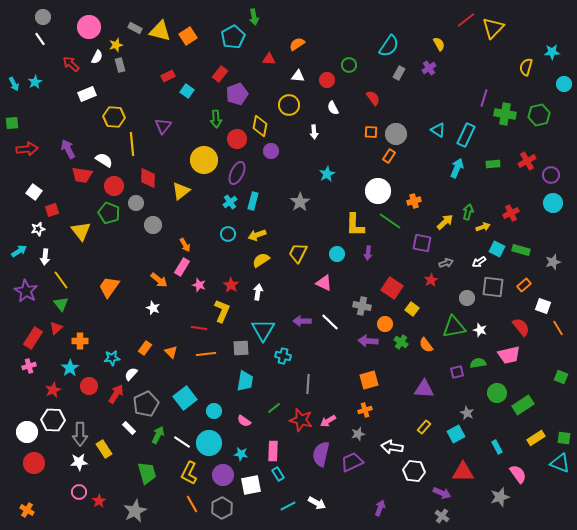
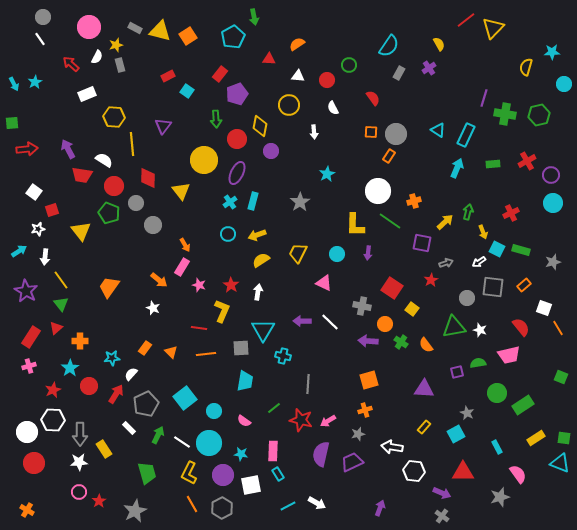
yellow triangle at (181, 191): rotated 30 degrees counterclockwise
yellow arrow at (483, 227): moved 5 px down; rotated 88 degrees clockwise
white square at (543, 306): moved 1 px right, 2 px down
red rectangle at (33, 338): moved 2 px left, 1 px up
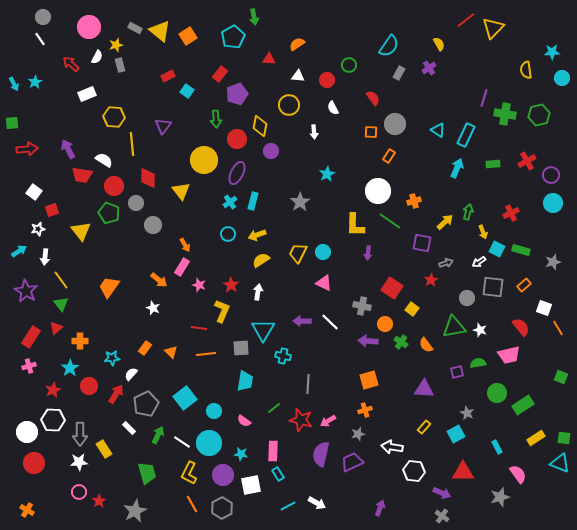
yellow triangle at (160, 31): rotated 25 degrees clockwise
yellow semicircle at (526, 67): moved 3 px down; rotated 24 degrees counterclockwise
cyan circle at (564, 84): moved 2 px left, 6 px up
gray circle at (396, 134): moved 1 px left, 10 px up
cyan circle at (337, 254): moved 14 px left, 2 px up
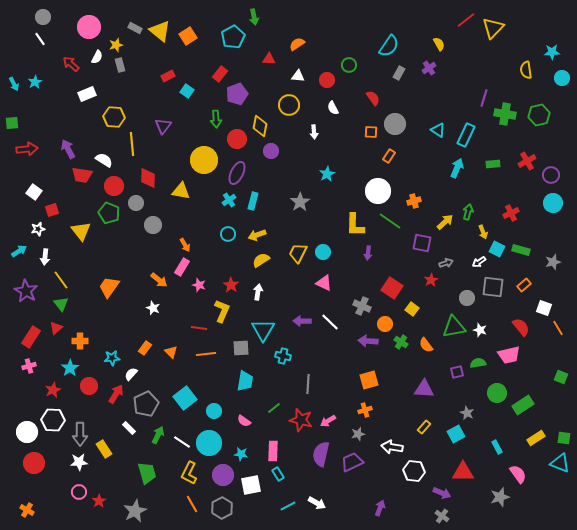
yellow triangle at (181, 191): rotated 42 degrees counterclockwise
cyan cross at (230, 202): moved 1 px left, 2 px up
gray cross at (362, 306): rotated 12 degrees clockwise
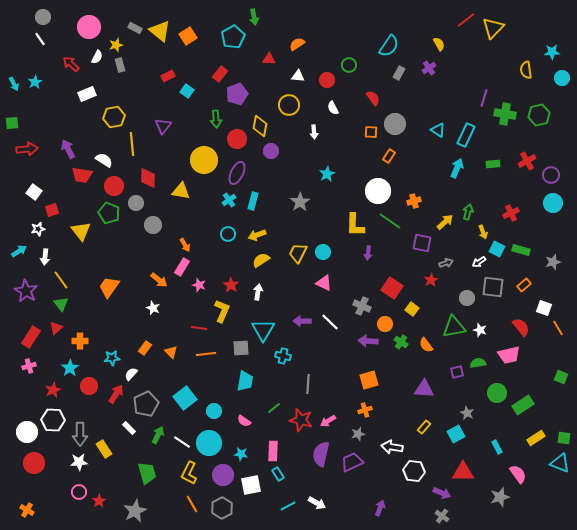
yellow hexagon at (114, 117): rotated 15 degrees counterclockwise
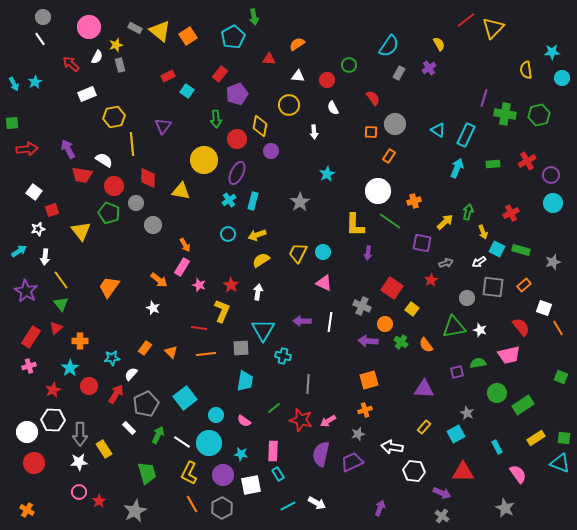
white line at (330, 322): rotated 54 degrees clockwise
cyan circle at (214, 411): moved 2 px right, 4 px down
gray star at (500, 497): moved 5 px right, 11 px down; rotated 30 degrees counterclockwise
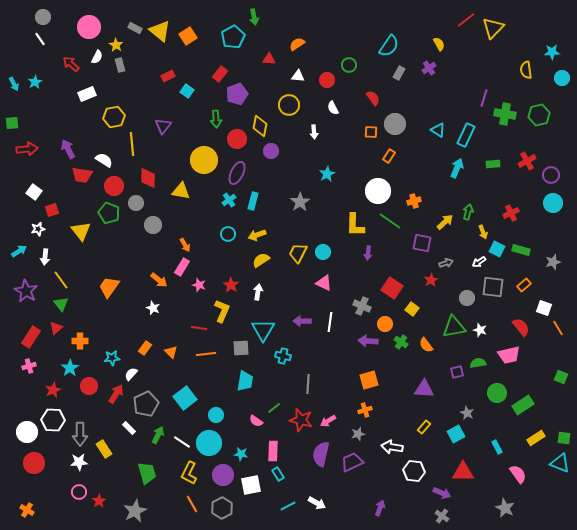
yellow star at (116, 45): rotated 24 degrees counterclockwise
pink semicircle at (244, 421): moved 12 px right
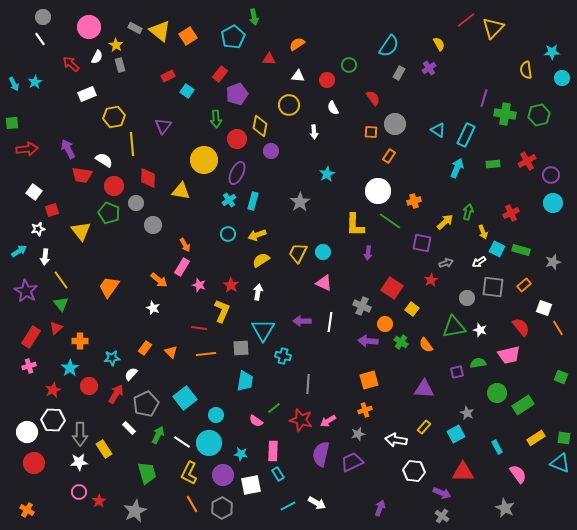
white arrow at (392, 447): moved 4 px right, 7 px up
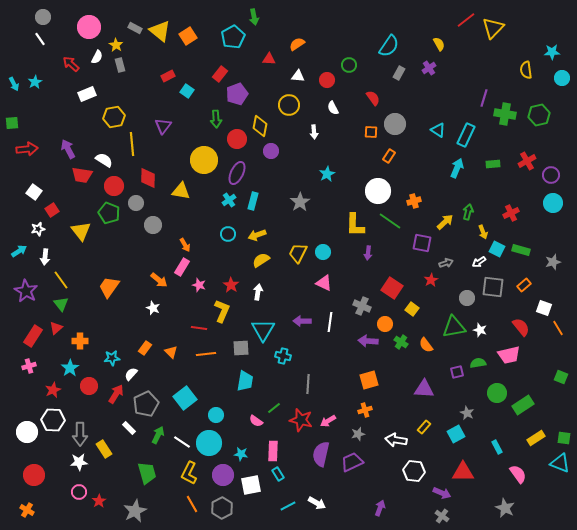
red square at (52, 210): rotated 16 degrees counterclockwise
red rectangle at (31, 337): moved 2 px right, 1 px up
red circle at (34, 463): moved 12 px down
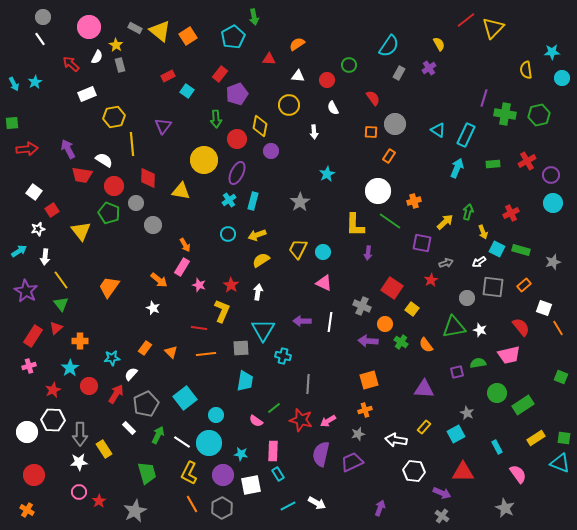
yellow trapezoid at (298, 253): moved 4 px up
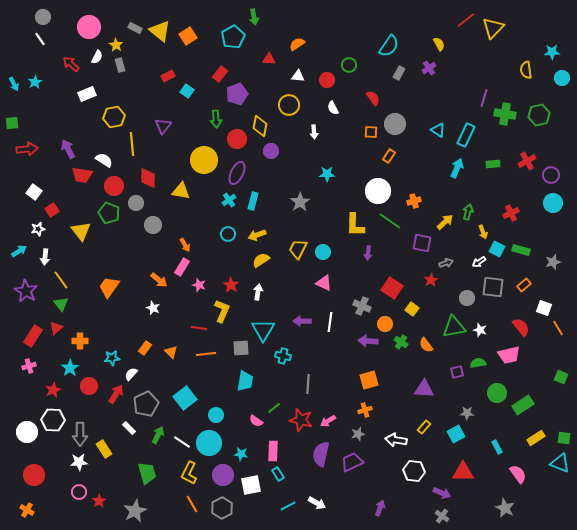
cyan star at (327, 174): rotated 28 degrees clockwise
gray star at (467, 413): rotated 24 degrees counterclockwise
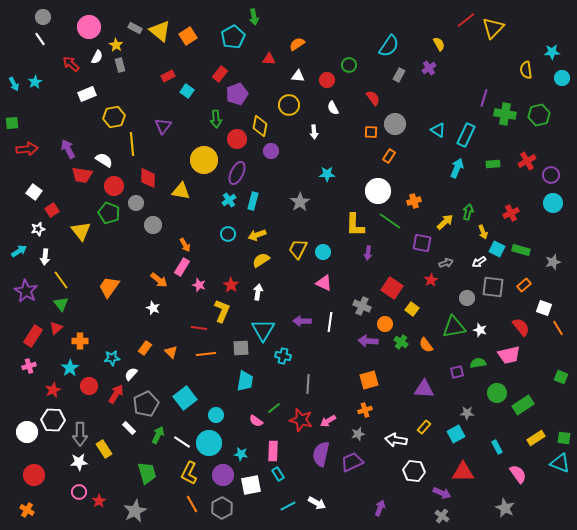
gray rectangle at (399, 73): moved 2 px down
